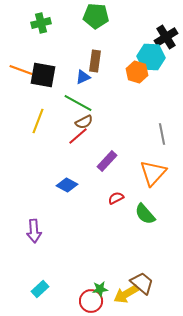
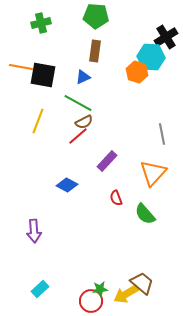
brown rectangle: moved 10 px up
orange line: moved 3 px up; rotated 10 degrees counterclockwise
red semicircle: rotated 84 degrees counterclockwise
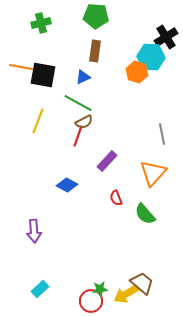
red line: rotated 30 degrees counterclockwise
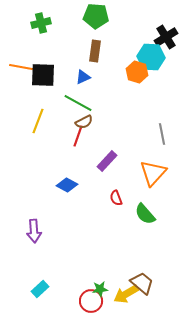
black square: rotated 8 degrees counterclockwise
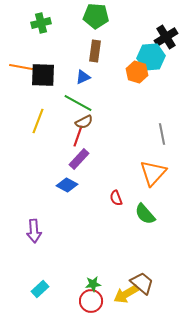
cyan hexagon: rotated 8 degrees counterclockwise
purple rectangle: moved 28 px left, 2 px up
green star: moved 7 px left, 5 px up
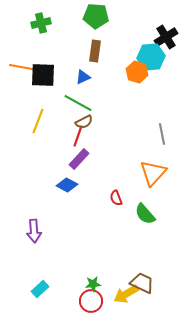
brown trapezoid: rotated 15 degrees counterclockwise
